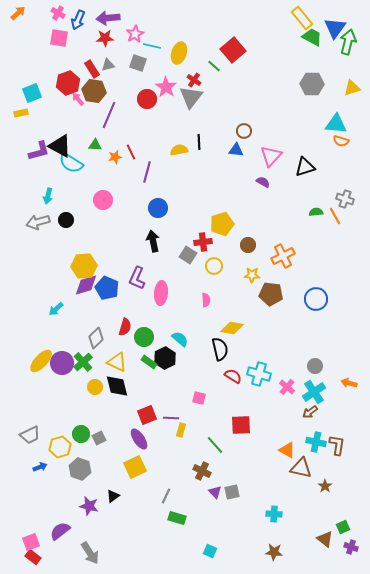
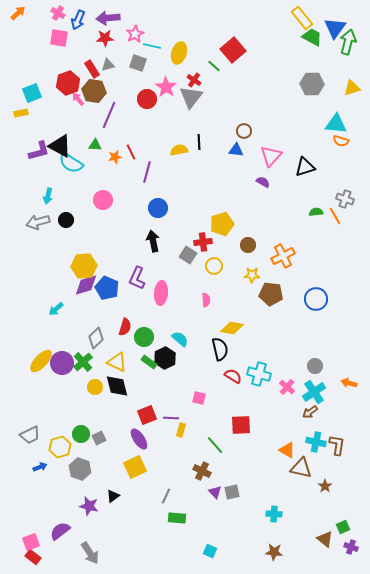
green rectangle at (177, 518): rotated 12 degrees counterclockwise
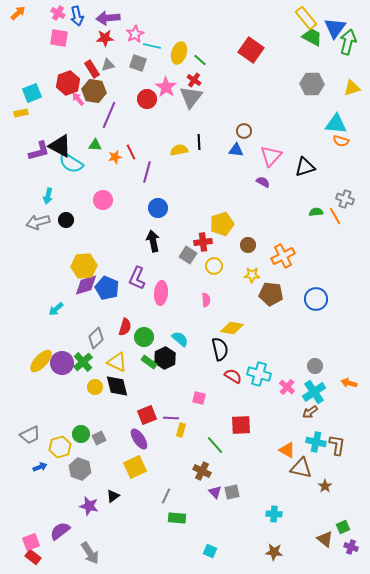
yellow rectangle at (302, 18): moved 4 px right
blue arrow at (78, 20): moved 1 px left, 4 px up; rotated 36 degrees counterclockwise
red square at (233, 50): moved 18 px right; rotated 15 degrees counterclockwise
green line at (214, 66): moved 14 px left, 6 px up
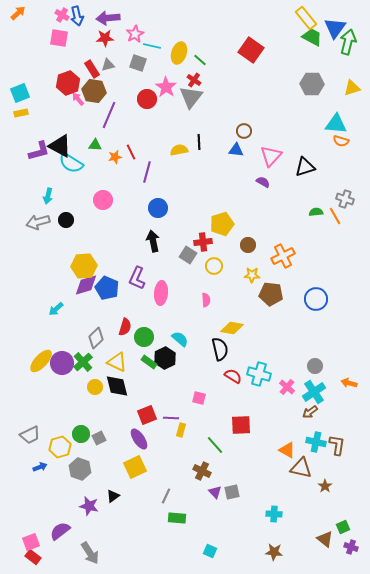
pink cross at (58, 13): moved 4 px right, 2 px down
cyan square at (32, 93): moved 12 px left
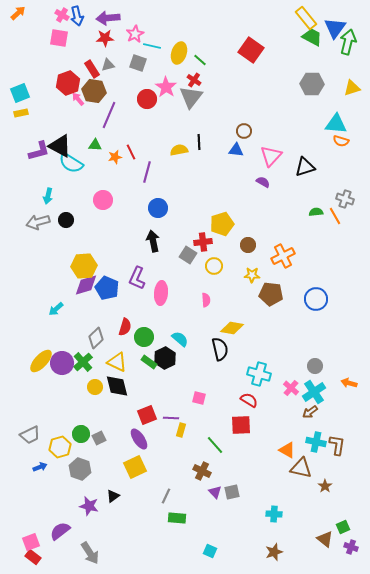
red semicircle at (233, 376): moved 16 px right, 24 px down
pink cross at (287, 387): moved 4 px right, 1 px down
brown star at (274, 552): rotated 24 degrees counterclockwise
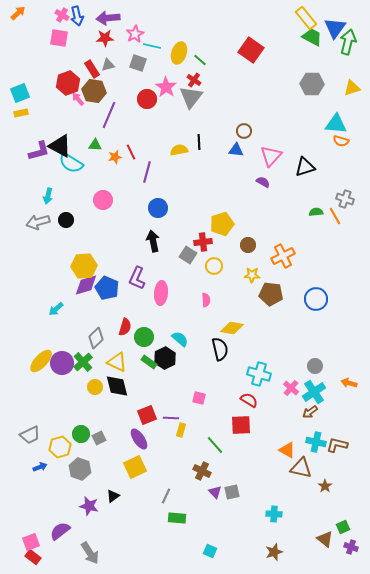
brown L-shape at (337, 445): rotated 85 degrees counterclockwise
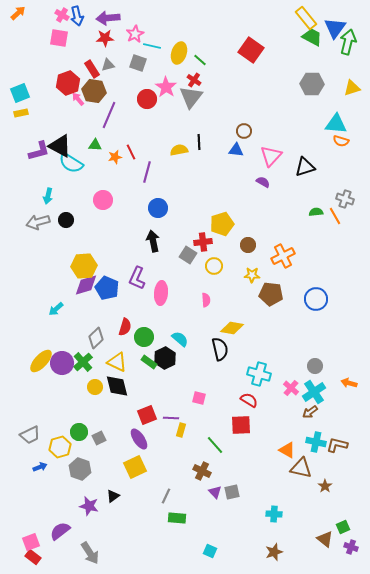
green circle at (81, 434): moved 2 px left, 2 px up
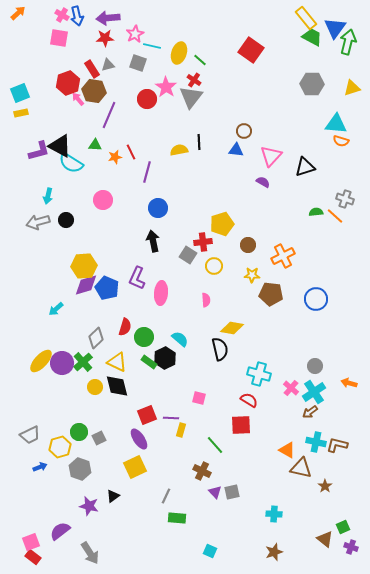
orange line at (335, 216): rotated 18 degrees counterclockwise
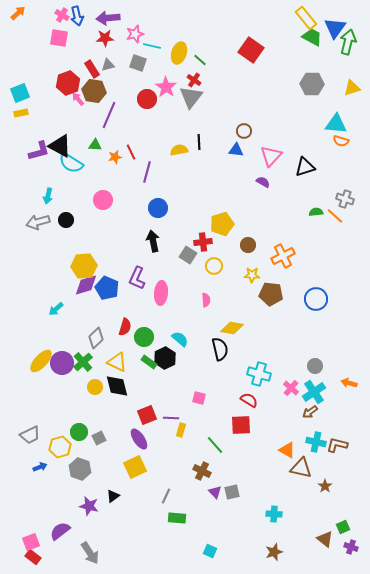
pink star at (135, 34): rotated 12 degrees clockwise
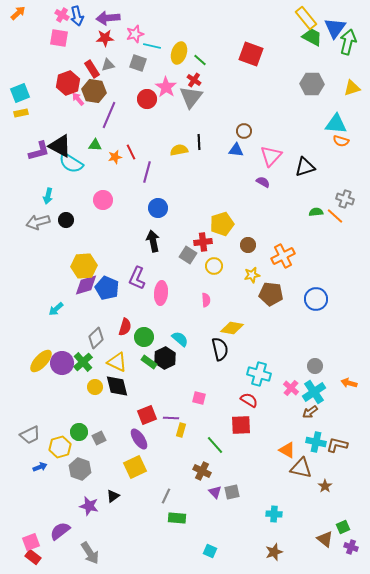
red square at (251, 50): moved 4 px down; rotated 15 degrees counterclockwise
yellow star at (252, 275): rotated 14 degrees counterclockwise
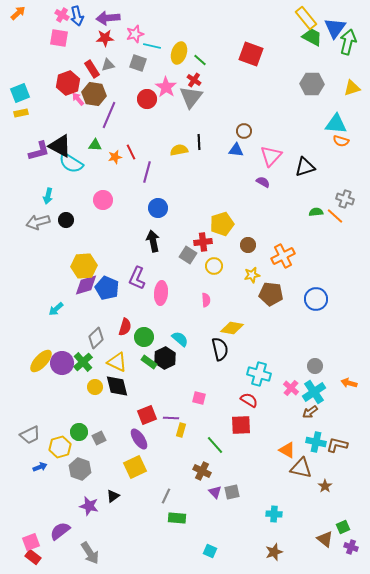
brown hexagon at (94, 91): moved 3 px down
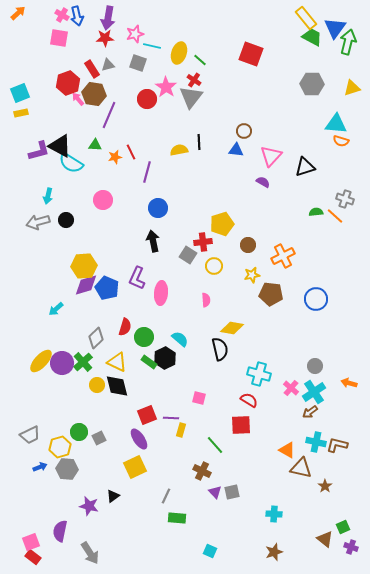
purple arrow at (108, 18): rotated 75 degrees counterclockwise
yellow circle at (95, 387): moved 2 px right, 2 px up
gray hexagon at (80, 469): moved 13 px left; rotated 15 degrees counterclockwise
purple semicircle at (60, 531): rotated 40 degrees counterclockwise
